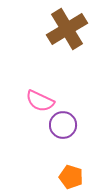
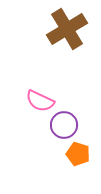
purple circle: moved 1 px right
orange pentagon: moved 7 px right, 23 px up
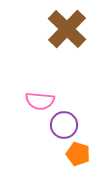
brown cross: rotated 15 degrees counterclockwise
pink semicircle: rotated 20 degrees counterclockwise
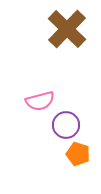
pink semicircle: rotated 20 degrees counterclockwise
purple circle: moved 2 px right
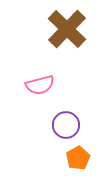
pink semicircle: moved 16 px up
orange pentagon: moved 4 px down; rotated 25 degrees clockwise
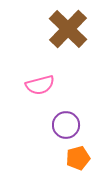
brown cross: moved 1 px right
orange pentagon: rotated 15 degrees clockwise
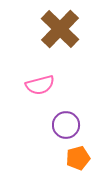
brown cross: moved 8 px left
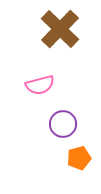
purple circle: moved 3 px left, 1 px up
orange pentagon: moved 1 px right
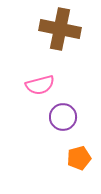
brown cross: rotated 33 degrees counterclockwise
purple circle: moved 7 px up
